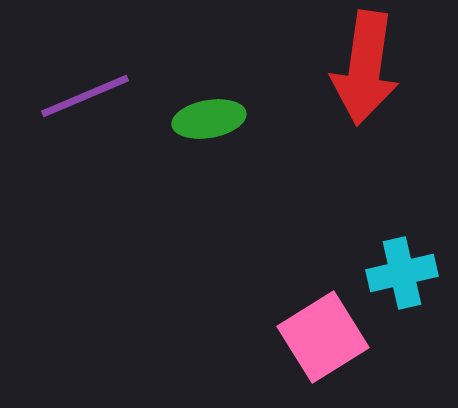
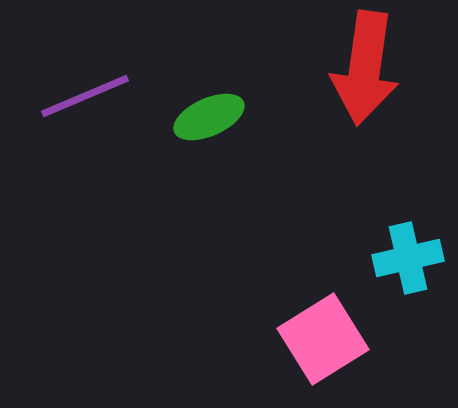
green ellipse: moved 2 px up; rotated 14 degrees counterclockwise
cyan cross: moved 6 px right, 15 px up
pink square: moved 2 px down
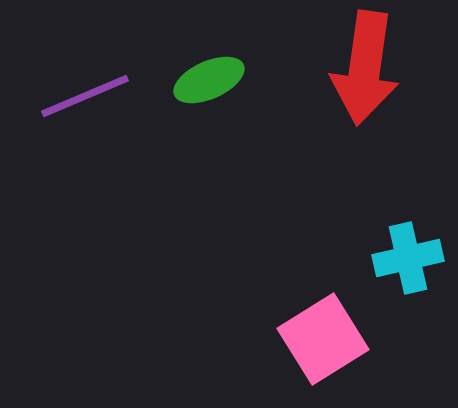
green ellipse: moved 37 px up
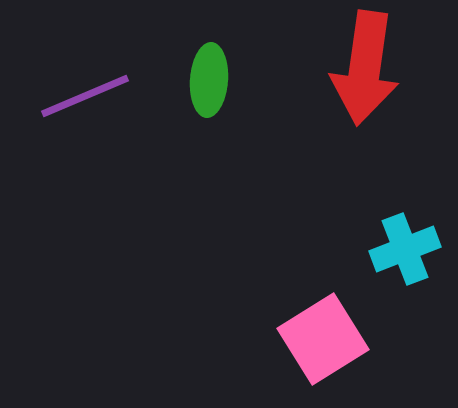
green ellipse: rotated 62 degrees counterclockwise
cyan cross: moved 3 px left, 9 px up; rotated 8 degrees counterclockwise
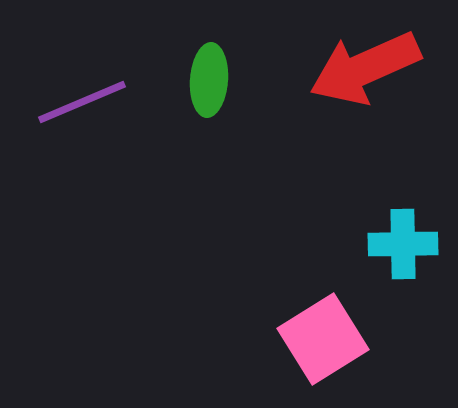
red arrow: rotated 58 degrees clockwise
purple line: moved 3 px left, 6 px down
cyan cross: moved 2 px left, 5 px up; rotated 20 degrees clockwise
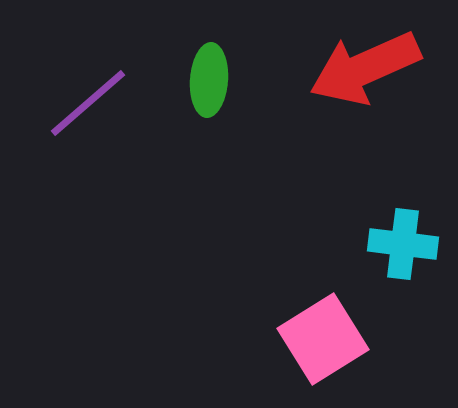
purple line: moved 6 px right, 1 px down; rotated 18 degrees counterclockwise
cyan cross: rotated 8 degrees clockwise
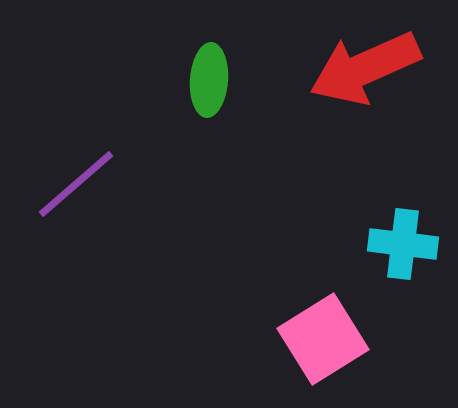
purple line: moved 12 px left, 81 px down
